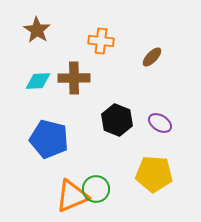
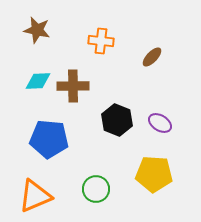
brown star: rotated 20 degrees counterclockwise
brown cross: moved 1 px left, 8 px down
blue pentagon: rotated 9 degrees counterclockwise
orange triangle: moved 37 px left
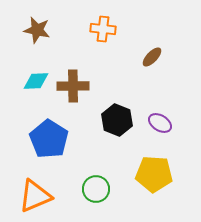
orange cross: moved 2 px right, 12 px up
cyan diamond: moved 2 px left
blue pentagon: rotated 27 degrees clockwise
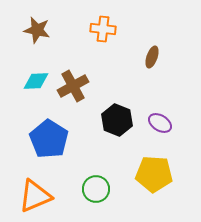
brown ellipse: rotated 25 degrees counterclockwise
brown cross: rotated 28 degrees counterclockwise
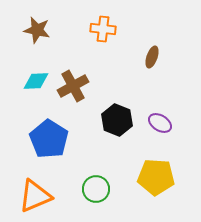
yellow pentagon: moved 2 px right, 3 px down
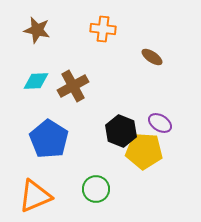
brown ellipse: rotated 75 degrees counterclockwise
black hexagon: moved 4 px right, 11 px down
yellow pentagon: moved 12 px left, 26 px up
